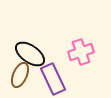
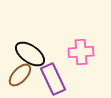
pink cross: rotated 15 degrees clockwise
brown ellipse: rotated 20 degrees clockwise
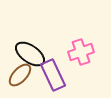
pink cross: rotated 15 degrees counterclockwise
purple rectangle: moved 4 px up
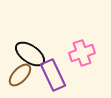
pink cross: moved 1 px right, 1 px down
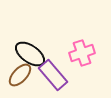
purple rectangle: rotated 16 degrees counterclockwise
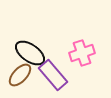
black ellipse: moved 1 px up
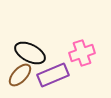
black ellipse: rotated 8 degrees counterclockwise
purple rectangle: rotated 72 degrees counterclockwise
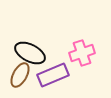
brown ellipse: rotated 15 degrees counterclockwise
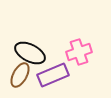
pink cross: moved 3 px left, 1 px up
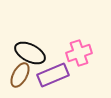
pink cross: moved 1 px down
